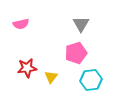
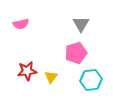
red star: moved 3 px down
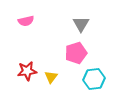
pink semicircle: moved 5 px right, 3 px up
cyan hexagon: moved 3 px right, 1 px up
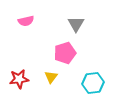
gray triangle: moved 5 px left
pink pentagon: moved 11 px left
red star: moved 8 px left, 8 px down
cyan hexagon: moved 1 px left, 4 px down
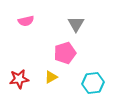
yellow triangle: rotated 24 degrees clockwise
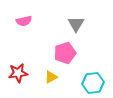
pink semicircle: moved 2 px left
red star: moved 1 px left, 6 px up
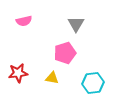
yellow triangle: moved 1 px right, 1 px down; rotated 40 degrees clockwise
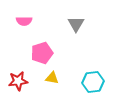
pink semicircle: rotated 14 degrees clockwise
pink pentagon: moved 23 px left
red star: moved 8 px down
cyan hexagon: moved 1 px up
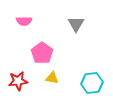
pink pentagon: rotated 20 degrees counterclockwise
cyan hexagon: moved 1 px left, 1 px down
